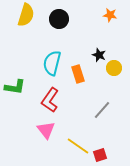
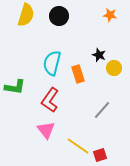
black circle: moved 3 px up
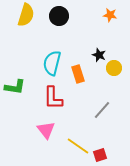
red L-shape: moved 3 px right, 2 px up; rotated 35 degrees counterclockwise
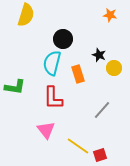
black circle: moved 4 px right, 23 px down
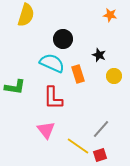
cyan semicircle: rotated 100 degrees clockwise
yellow circle: moved 8 px down
gray line: moved 1 px left, 19 px down
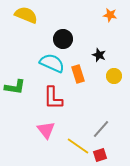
yellow semicircle: rotated 85 degrees counterclockwise
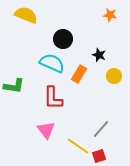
orange rectangle: moved 1 px right; rotated 48 degrees clockwise
green L-shape: moved 1 px left, 1 px up
red square: moved 1 px left, 1 px down
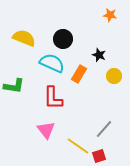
yellow semicircle: moved 2 px left, 23 px down
gray line: moved 3 px right
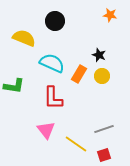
black circle: moved 8 px left, 18 px up
yellow circle: moved 12 px left
gray line: rotated 30 degrees clockwise
yellow line: moved 2 px left, 2 px up
red square: moved 5 px right, 1 px up
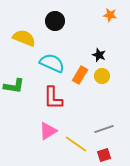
orange rectangle: moved 1 px right, 1 px down
pink triangle: moved 2 px right, 1 px down; rotated 36 degrees clockwise
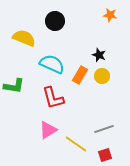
cyan semicircle: moved 1 px down
red L-shape: rotated 15 degrees counterclockwise
pink triangle: moved 1 px up
red square: moved 1 px right
